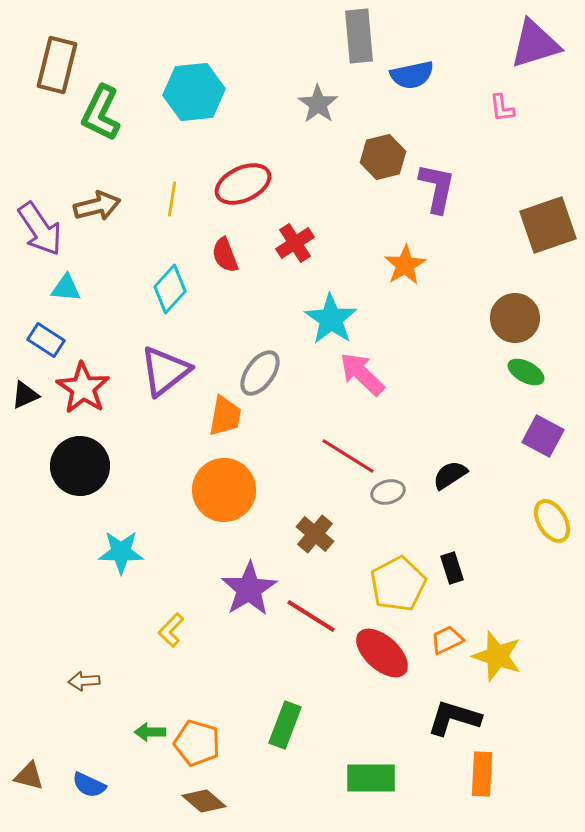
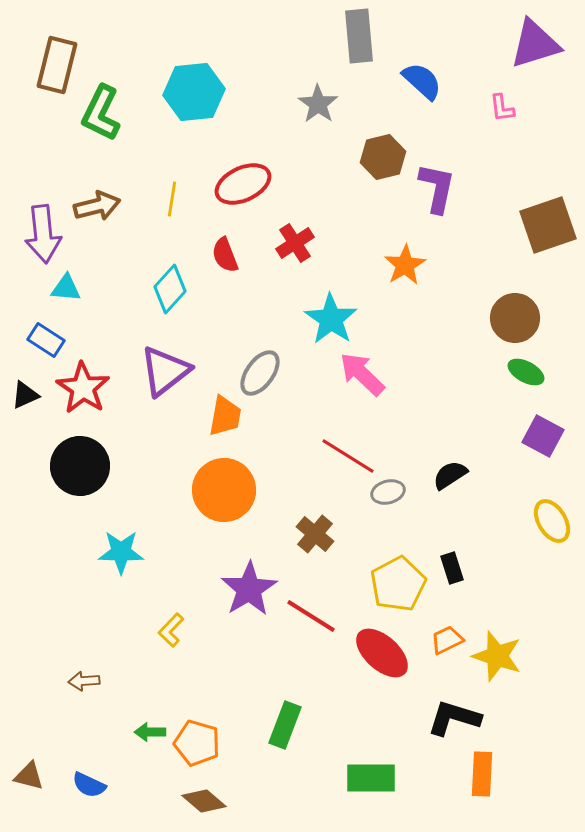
blue semicircle at (412, 75): moved 10 px right, 6 px down; rotated 126 degrees counterclockwise
purple arrow at (40, 229): moved 3 px right, 5 px down; rotated 28 degrees clockwise
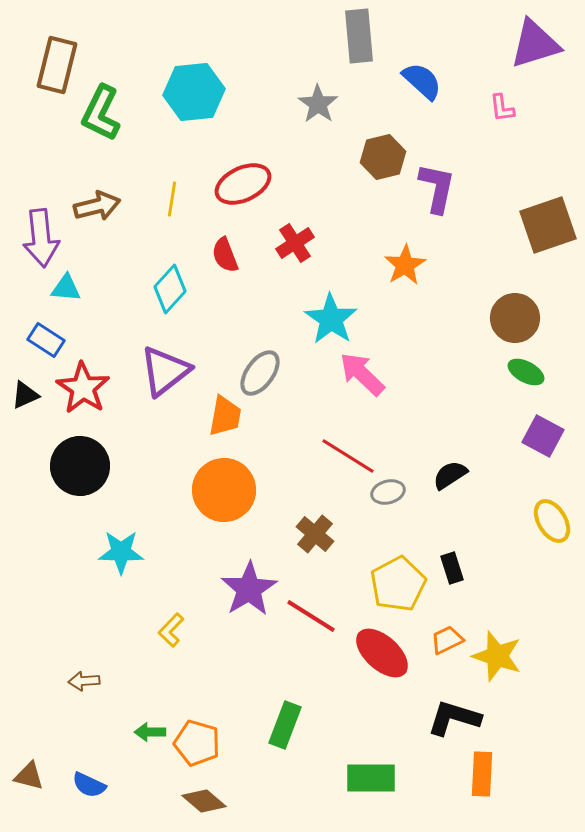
purple arrow at (43, 234): moved 2 px left, 4 px down
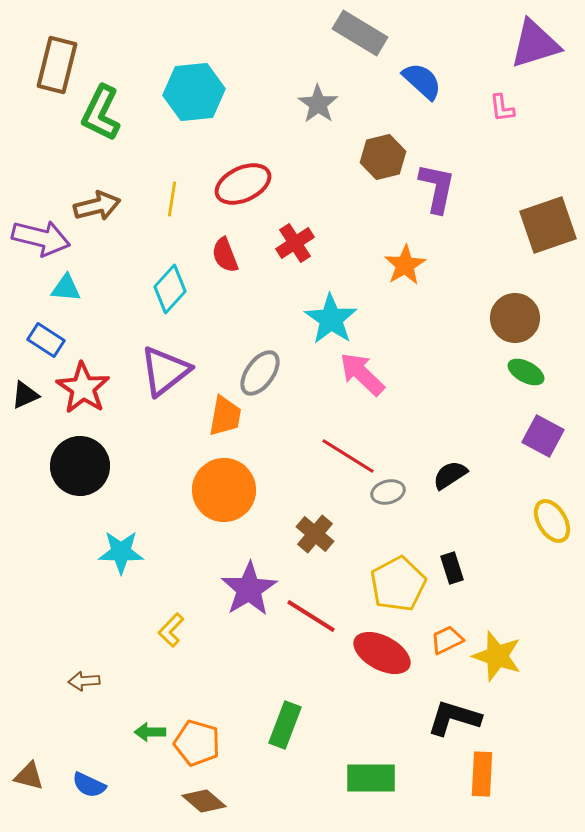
gray rectangle at (359, 36): moved 1 px right, 3 px up; rotated 54 degrees counterclockwise
purple arrow at (41, 238): rotated 70 degrees counterclockwise
red ellipse at (382, 653): rotated 14 degrees counterclockwise
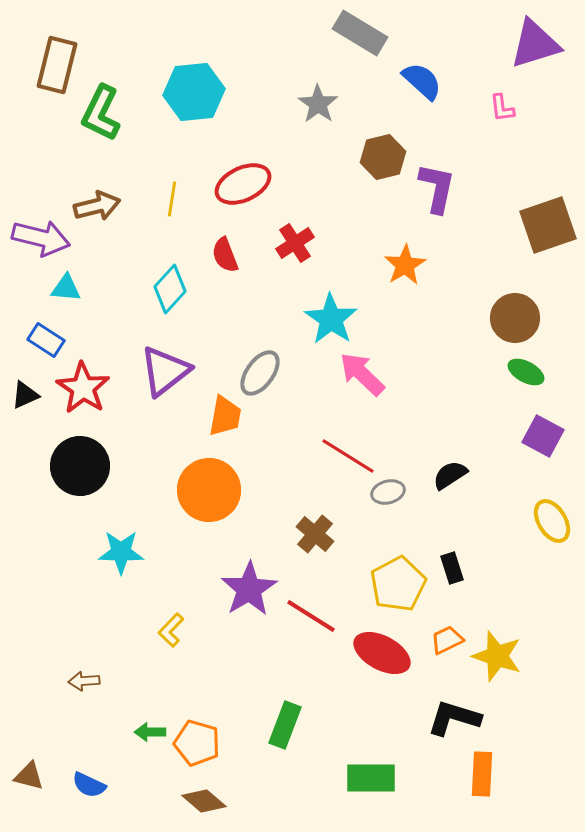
orange circle at (224, 490): moved 15 px left
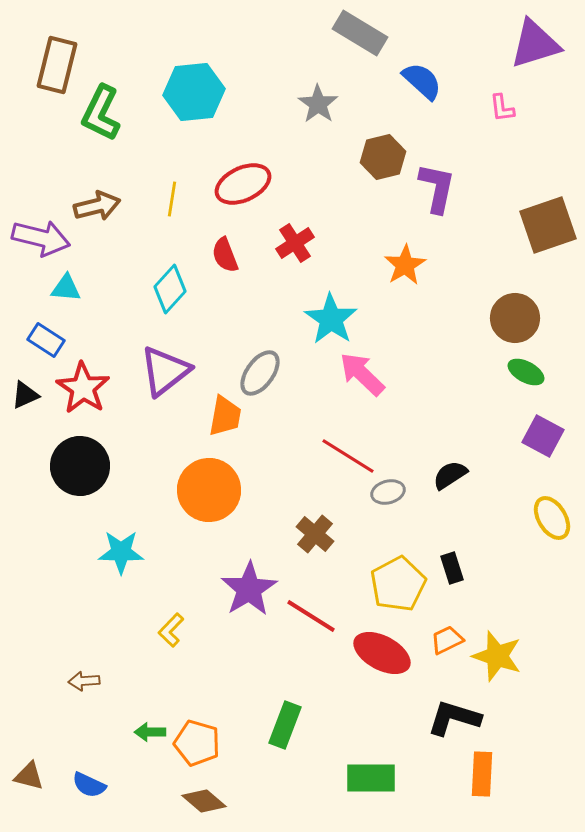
yellow ellipse at (552, 521): moved 3 px up
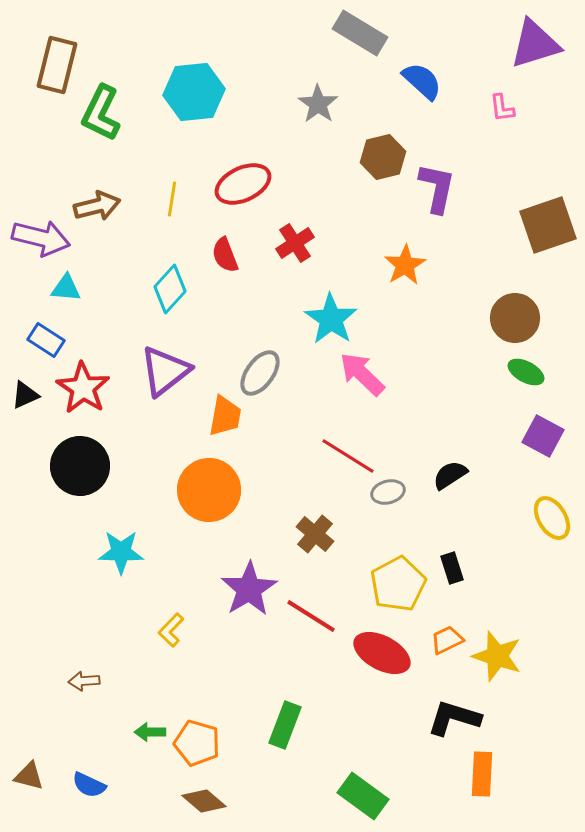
green rectangle at (371, 778): moved 8 px left, 18 px down; rotated 36 degrees clockwise
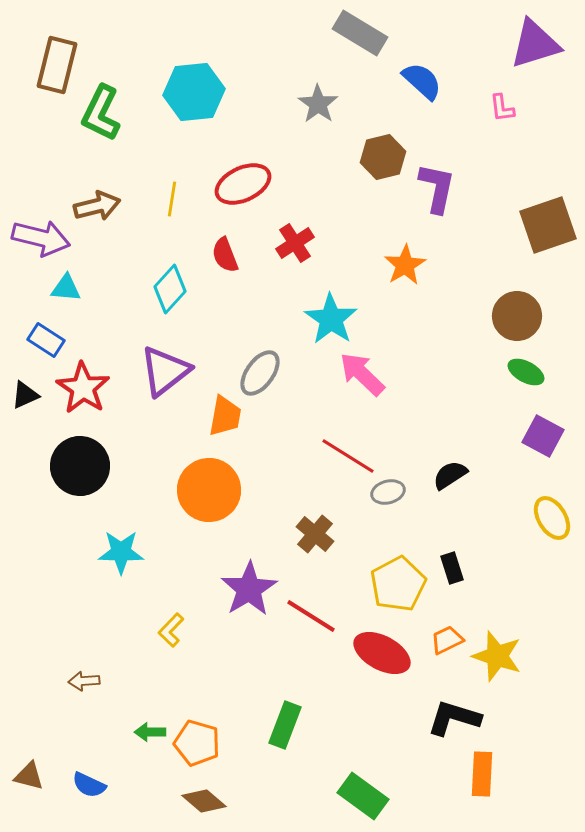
brown circle at (515, 318): moved 2 px right, 2 px up
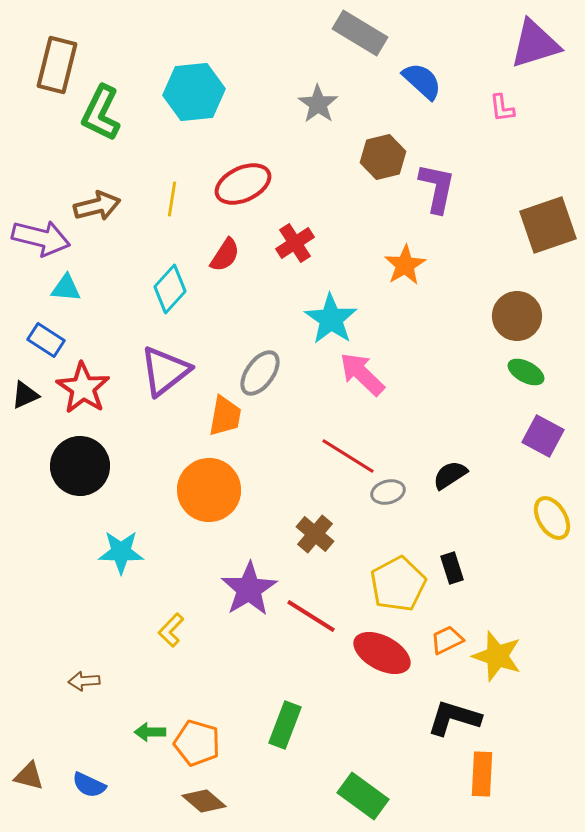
red semicircle at (225, 255): rotated 126 degrees counterclockwise
